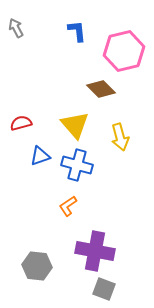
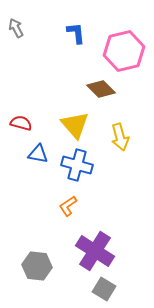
blue L-shape: moved 1 px left, 2 px down
red semicircle: rotated 30 degrees clockwise
blue triangle: moved 2 px left, 2 px up; rotated 30 degrees clockwise
purple cross: rotated 21 degrees clockwise
gray square: rotated 10 degrees clockwise
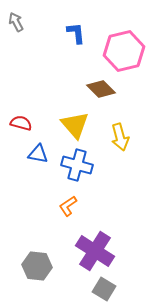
gray arrow: moved 6 px up
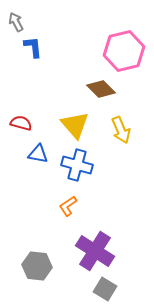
blue L-shape: moved 43 px left, 14 px down
yellow arrow: moved 1 px right, 7 px up; rotated 8 degrees counterclockwise
gray square: moved 1 px right
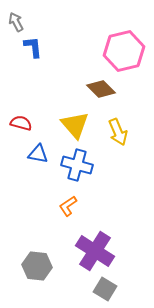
yellow arrow: moved 3 px left, 2 px down
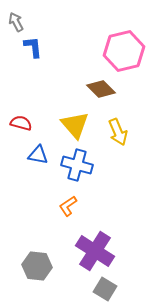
blue triangle: moved 1 px down
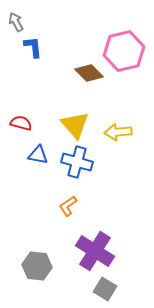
brown diamond: moved 12 px left, 16 px up
yellow arrow: rotated 108 degrees clockwise
blue cross: moved 3 px up
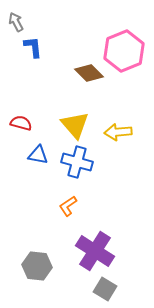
pink hexagon: rotated 9 degrees counterclockwise
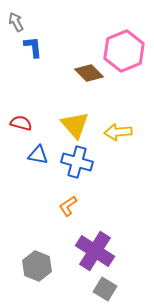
gray hexagon: rotated 16 degrees clockwise
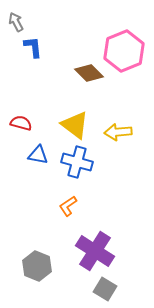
yellow triangle: rotated 12 degrees counterclockwise
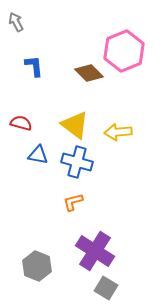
blue L-shape: moved 1 px right, 19 px down
orange L-shape: moved 5 px right, 4 px up; rotated 20 degrees clockwise
gray square: moved 1 px right, 1 px up
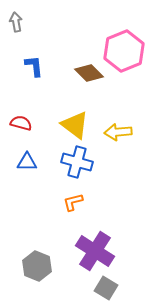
gray arrow: rotated 18 degrees clockwise
blue triangle: moved 11 px left, 7 px down; rotated 10 degrees counterclockwise
